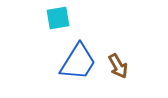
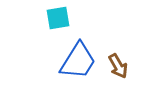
blue trapezoid: moved 1 px up
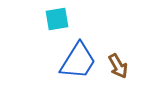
cyan square: moved 1 px left, 1 px down
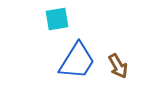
blue trapezoid: moved 1 px left
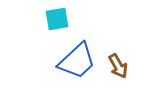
blue trapezoid: rotated 15 degrees clockwise
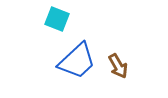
cyan square: rotated 30 degrees clockwise
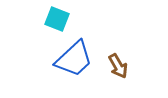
blue trapezoid: moved 3 px left, 2 px up
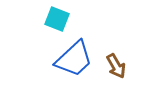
brown arrow: moved 2 px left
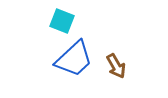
cyan square: moved 5 px right, 2 px down
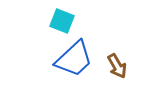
brown arrow: moved 1 px right
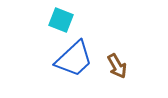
cyan square: moved 1 px left, 1 px up
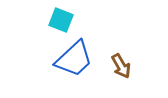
brown arrow: moved 4 px right
